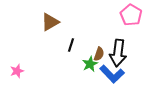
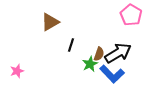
black arrow: rotated 128 degrees counterclockwise
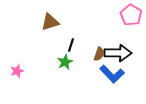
brown triangle: rotated 12 degrees clockwise
black arrow: rotated 32 degrees clockwise
green star: moved 25 px left, 2 px up
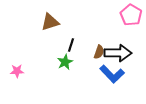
brown semicircle: moved 2 px up
pink star: rotated 16 degrees clockwise
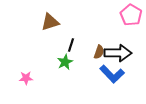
pink star: moved 9 px right, 7 px down
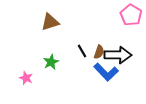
black line: moved 11 px right, 6 px down; rotated 48 degrees counterclockwise
black arrow: moved 2 px down
green star: moved 14 px left
blue L-shape: moved 6 px left, 2 px up
pink star: rotated 24 degrees clockwise
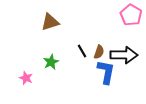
black arrow: moved 6 px right
blue L-shape: rotated 125 degrees counterclockwise
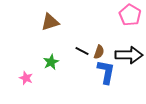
pink pentagon: moved 1 px left
black line: rotated 32 degrees counterclockwise
black arrow: moved 5 px right
